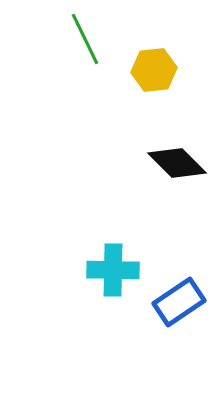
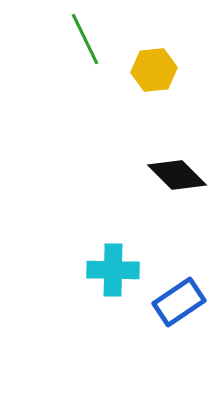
black diamond: moved 12 px down
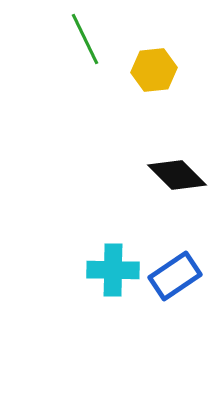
blue rectangle: moved 4 px left, 26 px up
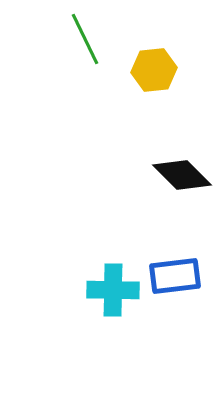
black diamond: moved 5 px right
cyan cross: moved 20 px down
blue rectangle: rotated 27 degrees clockwise
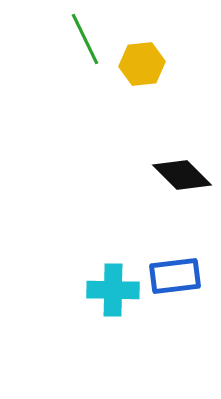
yellow hexagon: moved 12 px left, 6 px up
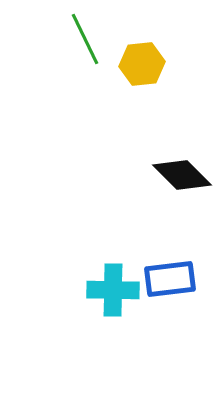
blue rectangle: moved 5 px left, 3 px down
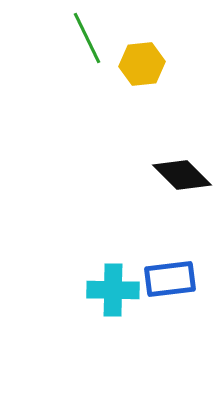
green line: moved 2 px right, 1 px up
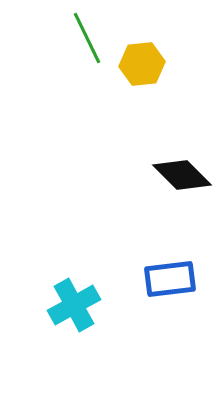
cyan cross: moved 39 px left, 15 px down; rotated 30 degrees counterclockwise
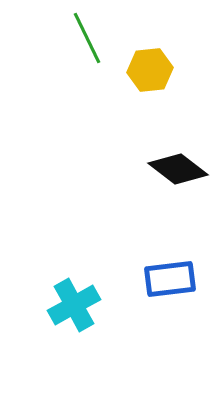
yellow hexagon: moved 8 px right, 6 px down
black diamond: moved 4 px left, 6 px up; rotated 8 degrees counterclockwise
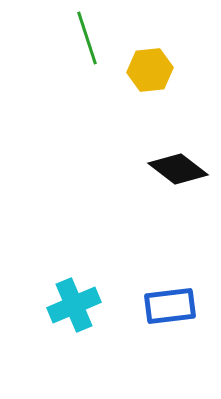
green line: rotated 8 degrees clockwise
blue rectangle: moved 27 px down
cyan cross: rotated 6 degrees clockwise
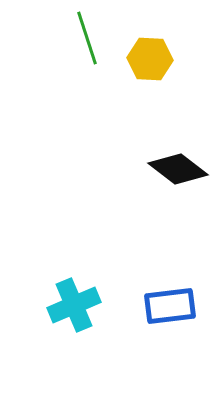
yellow hexagon: moved 11 px up; rotated 9 degrees clockwise
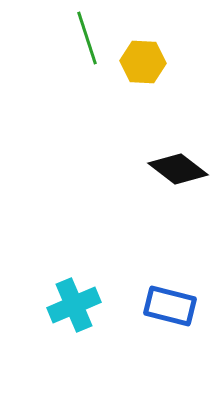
yellow hexagon: moved 7 px left, 3 px down
blue rectangle: rotated 21 degrees clockwise
